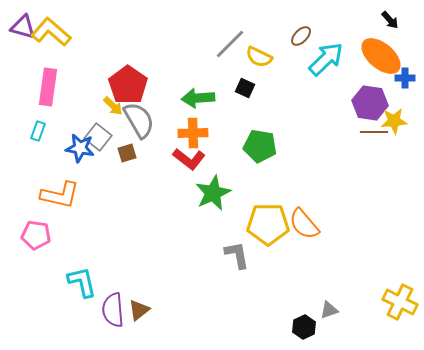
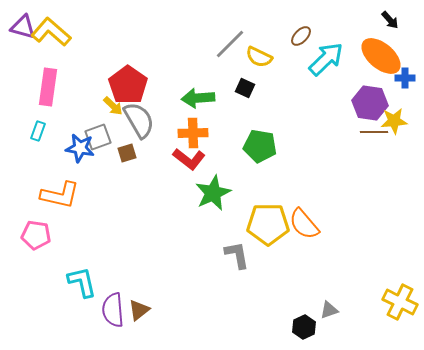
gray square: rotated 32 degrees clockwise
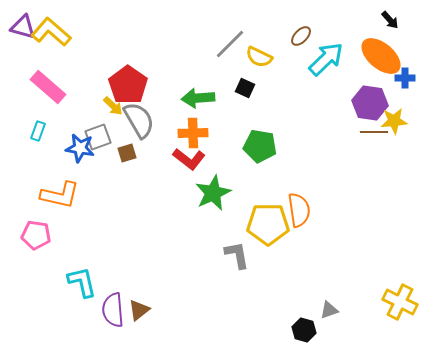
pink rectangle: rotated 57 degrees counterclockwise
orange semicircle: moved 5 px left, 14 px up; rotated 148 degrees counterclockwise
black hexagon: moved 3 px down; rotated 20 degrees counterclockwise
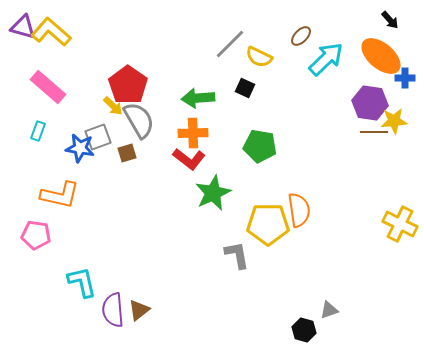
yellow cross: moved 78 px up
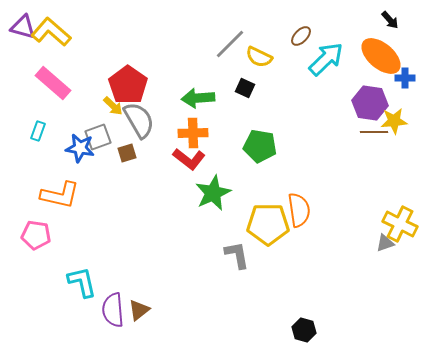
pink rectangle: moved 5 px right, 4 px up
gray triangle: moved 56 px right, 67 px up
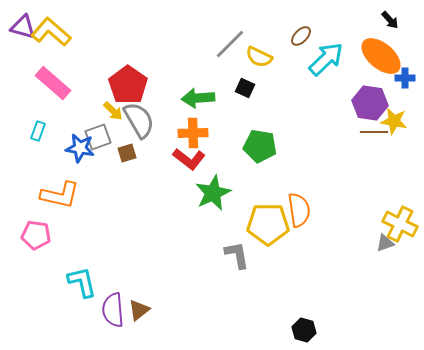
yellow arrow: moved 5 px down
yellow star: rotated 16 degrees clockwise
